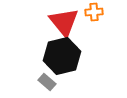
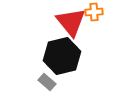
red triangle: moved 7 px right
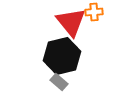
gray rectangle: moved 12 px right
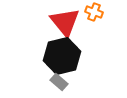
orange cross: rotated 24 degrees clockwise
red triangle: moved 6 px left
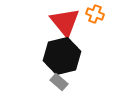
orange cross: moved 1 px right, 2 px down
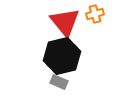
orange cross: rotated 36 degrees counterclockwise
gray rectangle: rotated 18 degrees counterclockwise
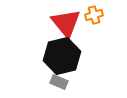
orange cross: moved 1 px left, 1 px down
red triangle: moved 1 px right, 1 px down
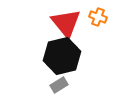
orange cross: moved 4 px right, 2 px down; rotated 36 degrees clockwise
gray rectangle: moved 3 px down; rotated 54 degrees counterclockwise
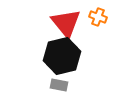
gray rectangle: rotated 42 degrees clockwise
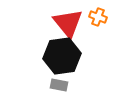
red triangle: moved 2 px right
black hexagon: rotated 6 degrees clockwise
